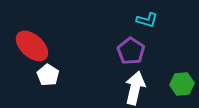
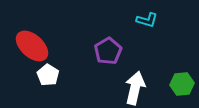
purple pentagon: moved 23 px left; rotated 8 degrees clockwise
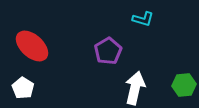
cyan L-shape: moved 4 px left, 1 px up
white pentagon: moved 25 px left, 13 px down
green hexagon: moved 2 px right, 1 px down
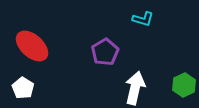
purple pentagon: moved 3 px left, 1 px down
green hexagon: rotated 20 degrees counterclockwise
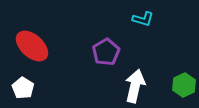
purple pentagon: moved 1 px right
white arrow: moved 2 px up
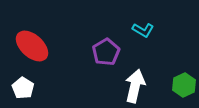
cyan L-shape: moved 11 px down; rotated 15 degrees clockwise
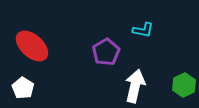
cyan L-shape: rotated 20 degrees counterclockwise
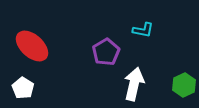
white arrow: moved 1 px left, 2 px up
